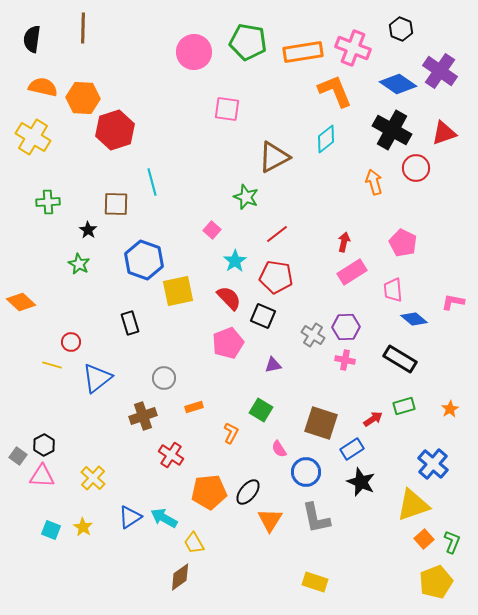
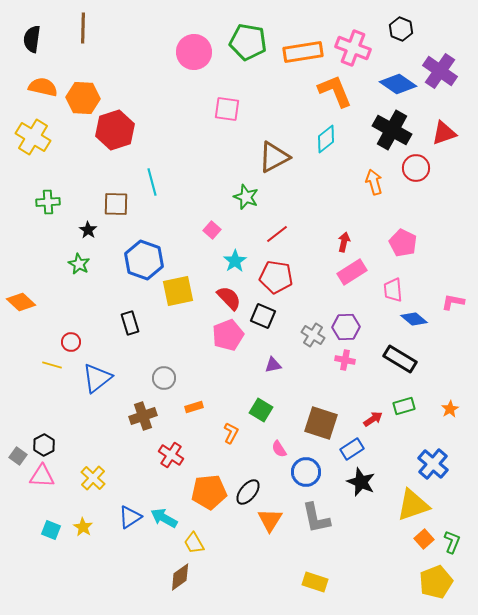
pink pentagon at (228, 343): moved 8 px up
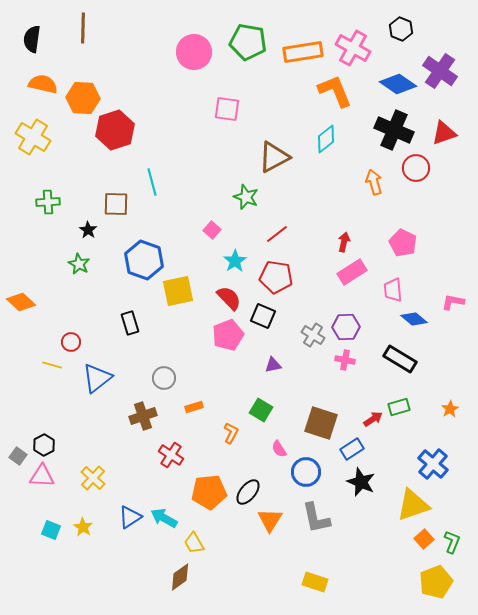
pink cross at (353, 48): rotated 8 degrees clockwise
orange semicircle at (43, 87): moved 3 px up
black cross at (392, 130): moved 2 px right; rotated 6 degrees counterclockwise
green rectangle at (404, 406): moved 5 px left, 1 px down
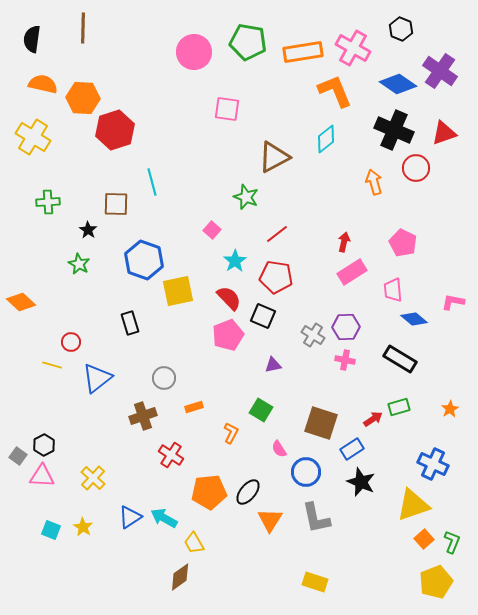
blue cross at (433, 464): rotated 16 degrees counterclockwise
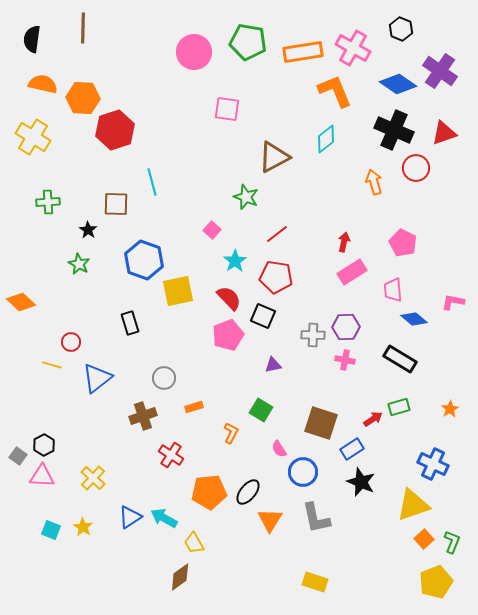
gray cross at (313, 335): rotated 30 degrees counterclockwise
blue circle at (306, 472): moved 3 px left
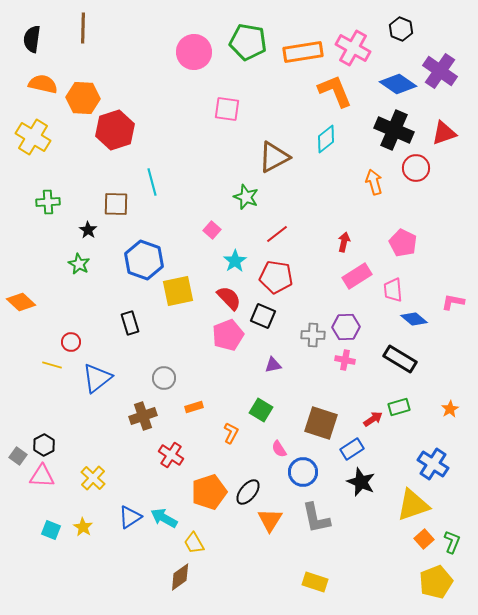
pink rectangle at (352, 272): moved 5 px right, 4 px down
blue cross at (433, 464): rotated 8 degrees clockwise
orange pentagon at (209, 492): rotated 12 degrees counterclockwise
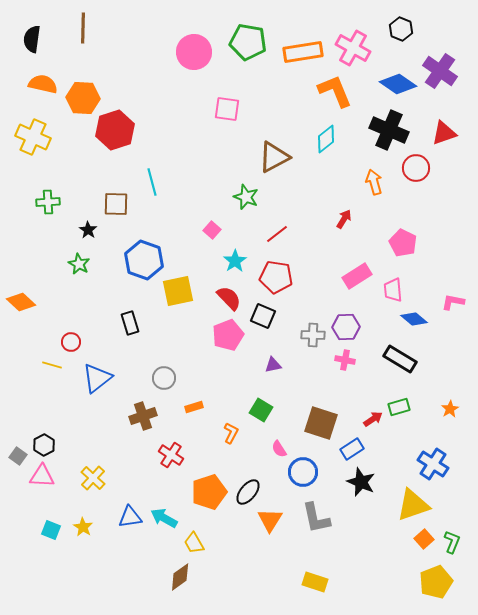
black cross at (394, 130): moved 5 px left
yellow cross at (33, 137): rotated 8 degrees counterclockwise
red arrow at (344, 242): moved 23 px up; rotated 18 degrees clockwise
blue triangle at (130, 517): rotated 25 degrees clockwise
